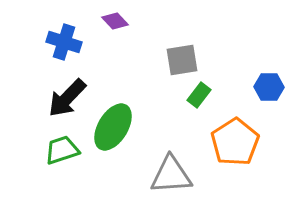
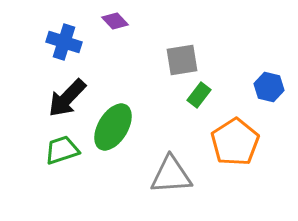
blue hexagon: rotated 12 degrees clockwise
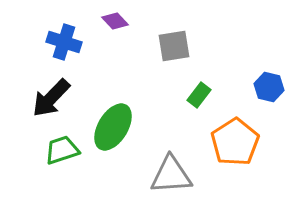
gray square: moved 8 px left, 14 px up
black arrow: moved 16 px left
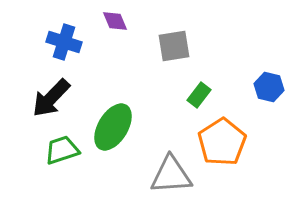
purple diamond: rotated 20 degrees clockwise
orange pentagon: moved 13 px left
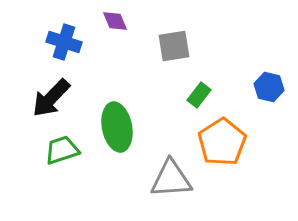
green ellipse: moved 4 px right; rotated 42 degrees counterclockwise
gray triangle: moved 4 px down
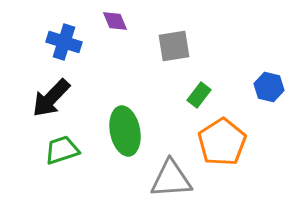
green ellipse: moved 8 px right, 4 px down
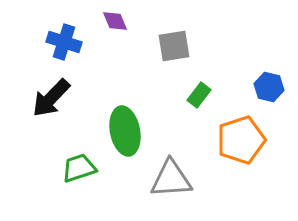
orange pentagon: moved 19 px right, 2 px up; rotated 15 degrees clockwise
green trapezoid: moved 17 px right, 18 px down
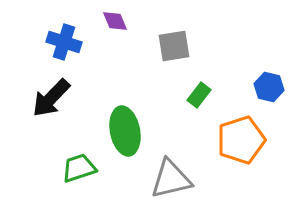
gray triangle: rotated 9 degrees counterclockwise
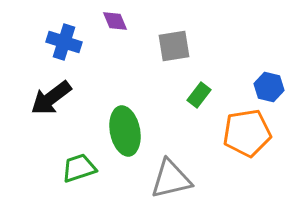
black arrow: rotated 9 degrees clockwise
orange pentagon: moved 6 px right, 7 px up; rotated 9 degrees clockwise
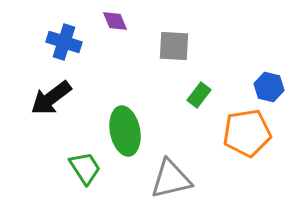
gray square: rotated 12 degrees clockwise
green trapezoid: moved 6 px right; rotated 75 degrees clockwise
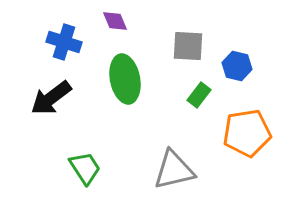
gray square: moved 14 px right
blue hexagon: moved 32 px left, 21 px up
green ellipse: moved 52 px up
gray triangle: moved 3 px right, 9 px up
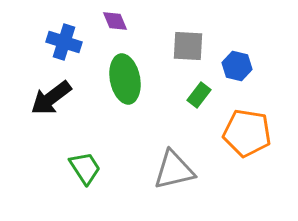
orange pentagon: rotated 18 degrees clockwise
